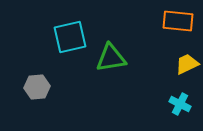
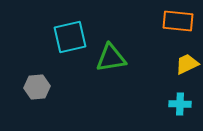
cyan cross: rotated 25 degrees counterclockwise
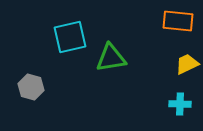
gray hexagon: moved 6 px left; rotated 20 degrees clockwise
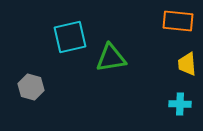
yellow trapezoid: rotated 70 degrees counterclockwise
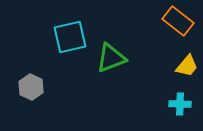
orange rectangle: rotated 32 degrees clockwise
green triangle: rotated 12 degrees counterclockwise
yellow trapezoid: moved 2 px down; rotated 135 degrees counterclockwise
gray hexagon: rotated 10 degrees clockwise
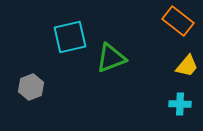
gray hexagon: rotated 15 degrees clockwise
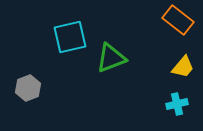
orange rectangle: moved 1 px up
yellow trapezoid: moved 4 px left, 1 px down
gray hexagon: moved 3 px left, 1 px down
cyan cross: moved 3 px left; rotated 15 degrees counterclockwise
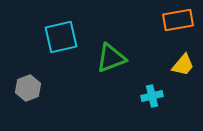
orange rectangle: rotated 48 degrees counterclockwise
cyan square: moved 9 px left
yellow trapezoid: moved 2 px up
cyan cross: moved 25 px left, 8 px up
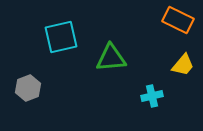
orange rectangle: rotated 36 degrees clockwise
green triangle: rotated 16 degrees clockwise
